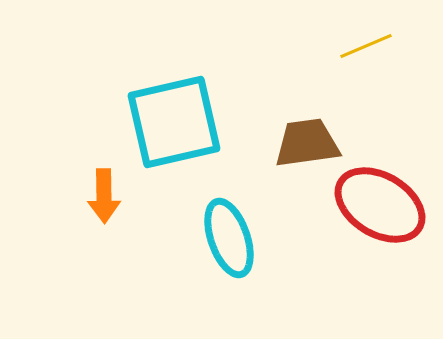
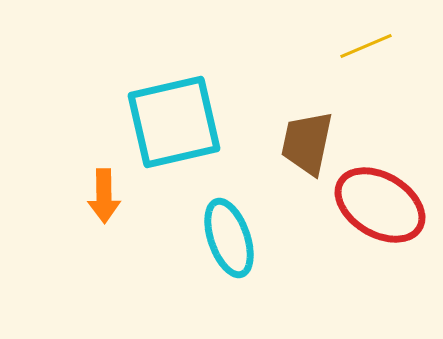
brown trapezoid: rotated 70 degrees counterclockwise
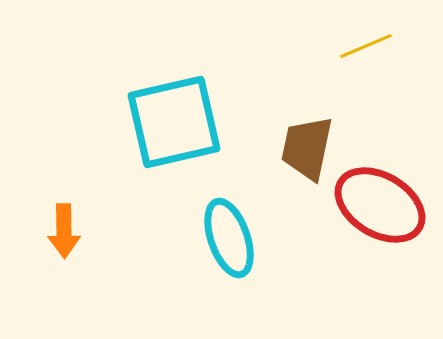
brown trapezoid: moved 5 px down
orange arrow: moved 40 px left, 35 px down
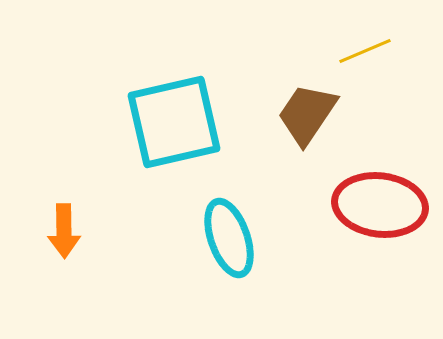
yellow line: moved 1 px left, 5 px down
brown trapezoid: moved 34 px up; rotated 22 degrees clockwise
red ellipse: rotated 24 degrees counterclockwise
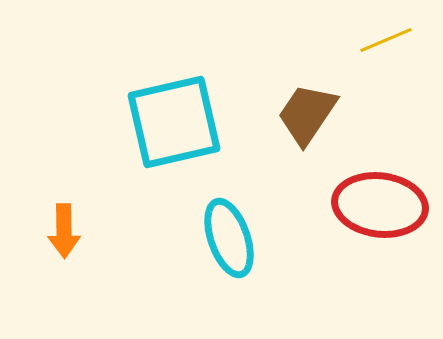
yellow line: moved 21 px right, 11 px up
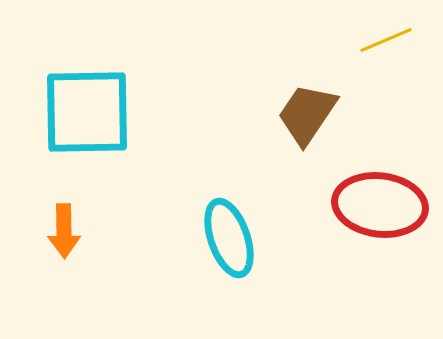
cyan square: moved 87 px left, 10 px up; rotated 12 degrees clockwise
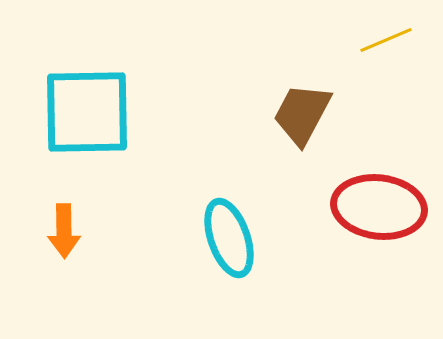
brown trapezoid: moved 5 px left; rotated 6 degrees counterclockwise
red ellipse: moved 1 px left, 2 px down
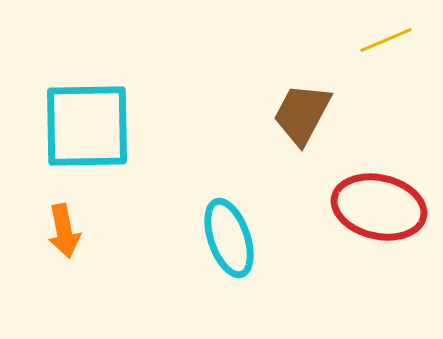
cyan square: moved 14 px down
red ellipse: rotated 6 degrees clockwise
orange arrow: rotated 10 degrees counterclockwise
